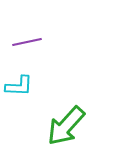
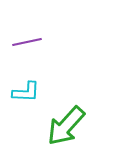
cyan L-shape: moved 7 px right, 6 px down
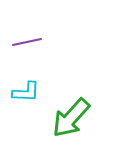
green arrow: moved 5 px right, 8 px up
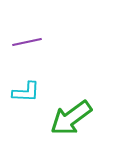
green arrow: rotated 12 degrees clockwise
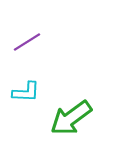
purple line: rotated 20 degrees counterclockwise
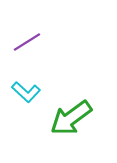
cyan L-shape: rotated 40 degrees clockwise
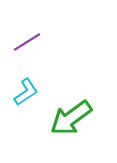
cyan L-shape: rotated 76 degrees counterclockwise
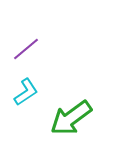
purple line: moved 1 px left, 7 px down; rotated 8 degrees counterclockwise
